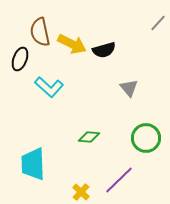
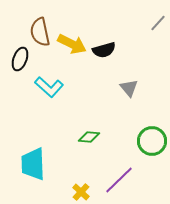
green circle: moved 6 px right, 3 px down
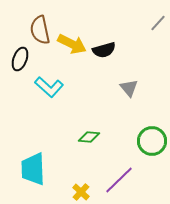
brown semicircle: moved 2 px up
cyan trapezoid: moved 5 px down
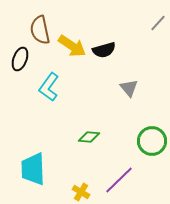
yellow arrow: moved 2 px down; rotated 8 degrees clockwise
cyan L-shape: rotated 84 degrees clockwise
yellow cross: rotated 12 degrees counterclockwise
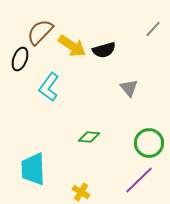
gray line: moved 5 px left, 6 px down
brown semicircle: moved 2 px down; rotated 56 degrees clockwise
green circle: moved 3 px left, 2 px down
purple line: moved 20 px right
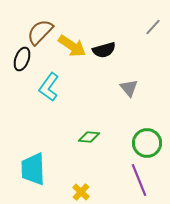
gray line: moved 2 px up
black ellipse: moved 2 px right
green circle: moved 2 px left
purple line: rotated 68 degrees counterclockwise
yellow cross: rotated 12 degrees clockwise
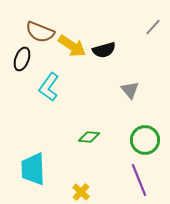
brown semicircle: rotated 112 degrees counterclockwise
gray triangle: moved 1 px right, 2 px down
green circle: moved 2 px left, 3 px up
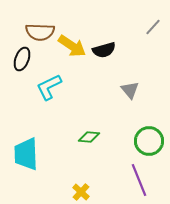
brown semicircle: rotated 20 degrees counterclockwise
cyan L-shape: rotated 28 degrees clockwise
green circle: moved 4 px right, 1 px down
cyan trapezoid: moved 7 px left, 15 px up
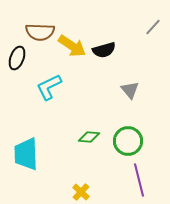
black ellipse: moved 5 px left, 1 px up
green circle: moved 21 px left
purple line: rotated 8 degrees clockwise
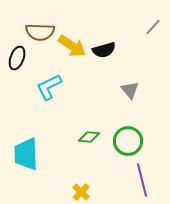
purple line: moved 3 px right
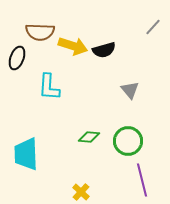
yellow arrow: moved 1 px right; rotated 16 degrees counterclockwise
cyan L-shape: rotated 60 degrees counterclockwise
